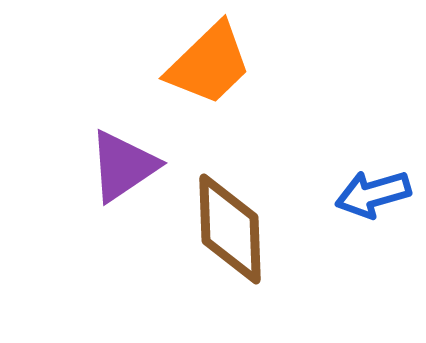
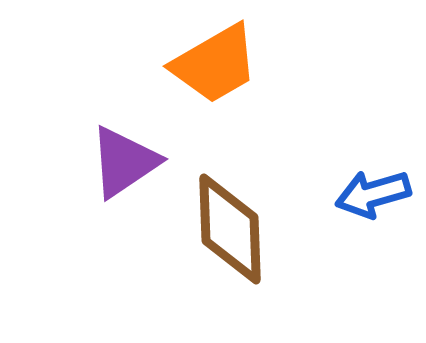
orange trapezoid: moved 6 px right; rotated 14 degrees clockwise
purple triangle: moved 1 px right, 4 px up
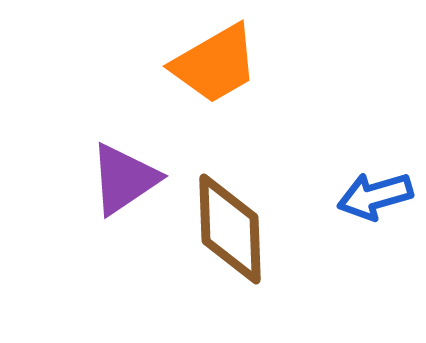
purple triangle: moved 17 px down
blue arrow: moved 2 px right, 2 px down
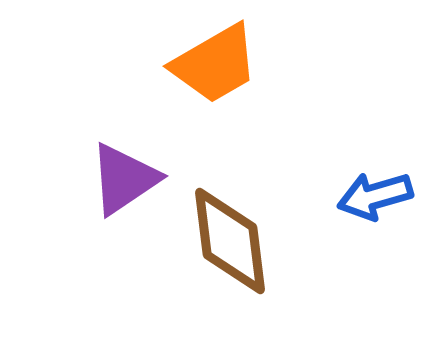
brown diamond: moved 12 px down; rotated 5 degrees counterclockwise
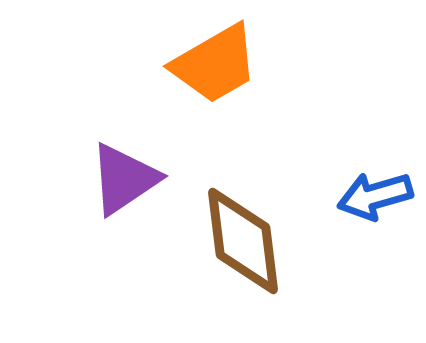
brown diamond: moved 13 px right
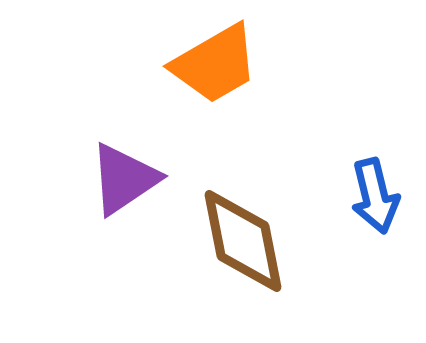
blue arrow: rotated 88 degrees counterclockwise
brown diamond: rotated 4 degrees counterclockwise
